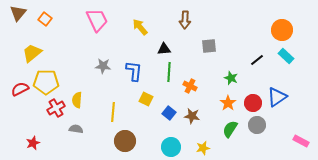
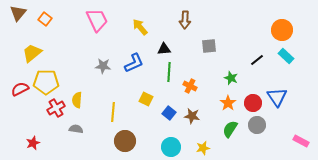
blue L-shape: moved 8 px up; rotated 60 degrees clockwise
blue triangle: rotated 30 degrees counterclockwise
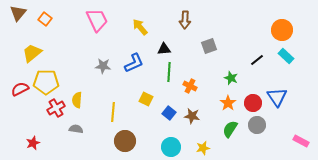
gray square: rotated 14 degrees counterclockwise
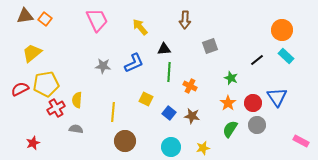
brown triangle: moved 7 px right, 3 px down; rotated 42 degrees clockwise
gray square: moved 1 px right
yellow pentagon: moved 2 px down; rotated 10 degrees counterclockwise
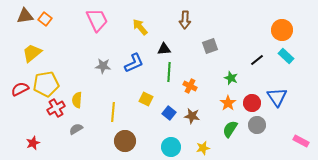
red circle: moved 1 px left
gray semicircle: rotated 40 degrees counterclockwise
